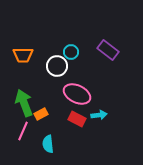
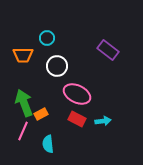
cyan circle: moved 24 px left, 14 px up
cyan arrow: moved 4 px right, 6 px down
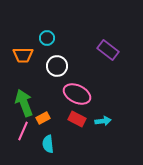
orange rectangle: moved 2 px right, 4 px down
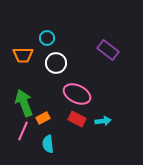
white circle: moved 1 px left, 3 px up
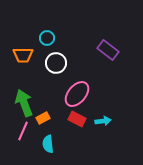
pink ellipse: rotated 76 degrees counterclockwise
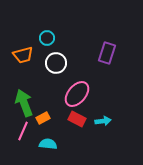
purple rectangle: moved 1 px left, 3 px down; rotated 70 degrees clockwise
orange trapezoid: rotated 15 degrees counterclockwise
cyan semicircle: rotated 102 degrees clockwise
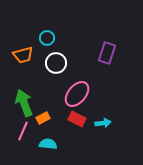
cyan arrow: moved 2 px down
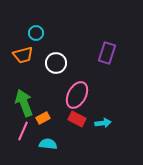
cyan circle: moved 11 px left, 5 px up
pink ellipse: moved 1 px down; rotated 12 degrees counterclockwise
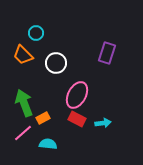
orange trapezoid: rotated 60 degrees clockwise
pink line: moved 2 px down; rotated 24 degrees clockwise
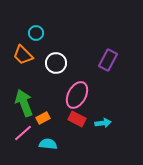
purple rectangle: moved 1 px right, 7 px down; rotated 10 degrees clockwise
